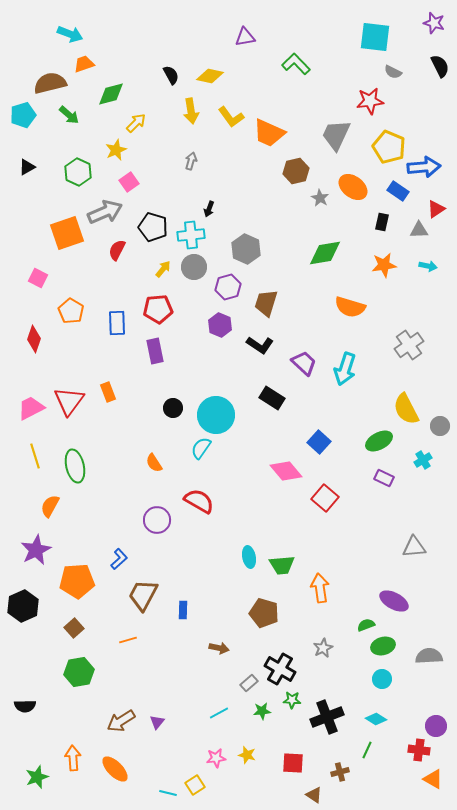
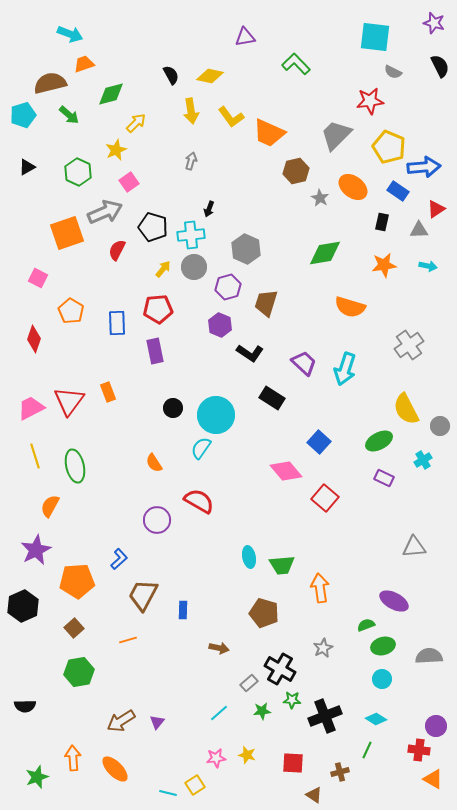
gray trapezoid at (336, 135): rotated 20 degrees clockwise
black L-shape at (260, 345): moved 10 px left, 8 px down
cyan line at (219, 713): rotated 12 degrees counterclockwise
black cross at (327, 717): moved 2 px left, 1 px up
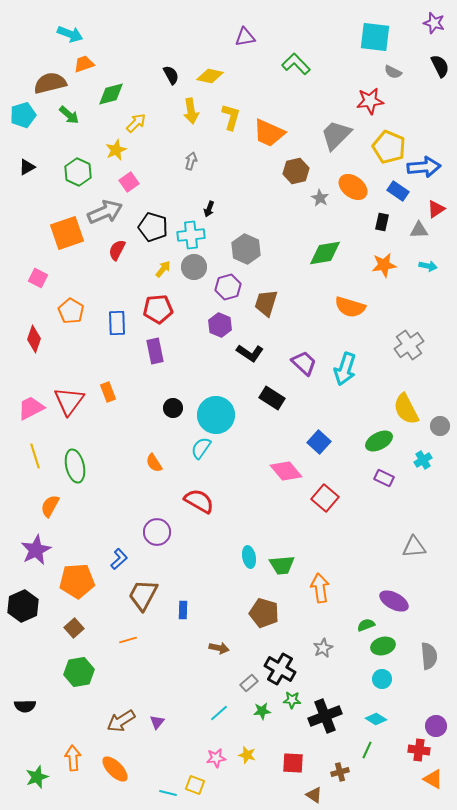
yellow L-shape at (231, 117): rotated 128 degrees counterclockwise
purple circle at (157, 520): moved 12 px down
gray semicircle at (429, 656): rotated 88 degrees clockwise
yellow square at (195, 785): rotated 36 degrees counterclockwise
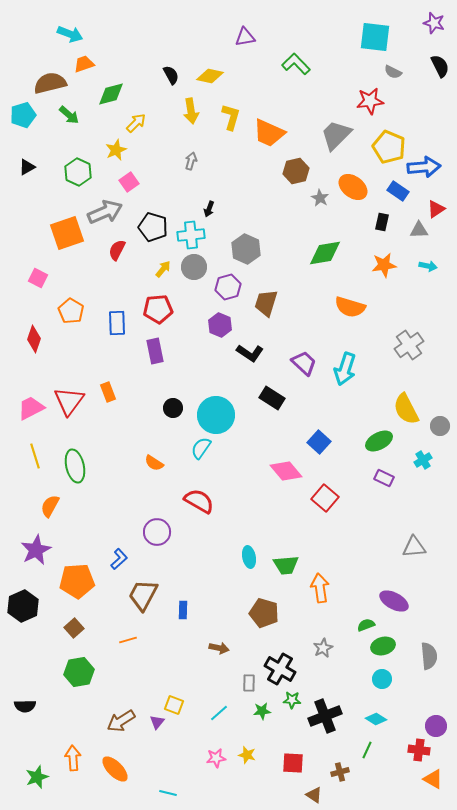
orange semicircle at (154, 463): rotated 24 degrees counterclockwise
green trapezoid at (282, 565): moved 4 px right
gray rectangle at (249, 683): rotated 48 degrees counterclockwise
yellow square at (195, 785): moved 21 px left, 80 px up
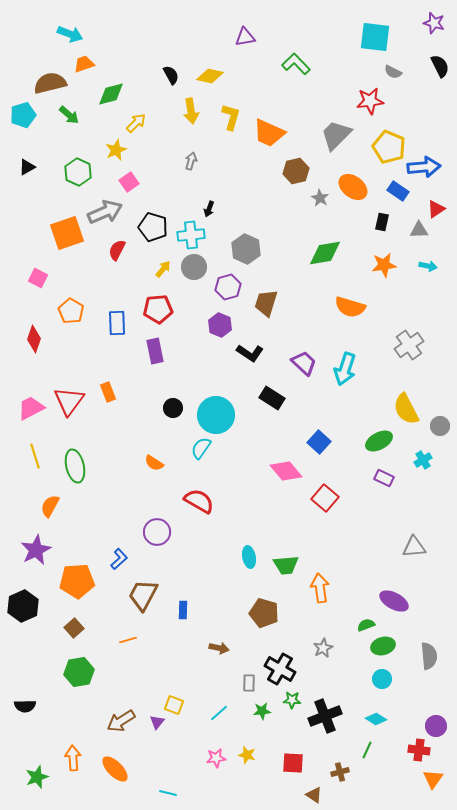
orange triangle at (433, 779): rotated 35 degrees clockwise
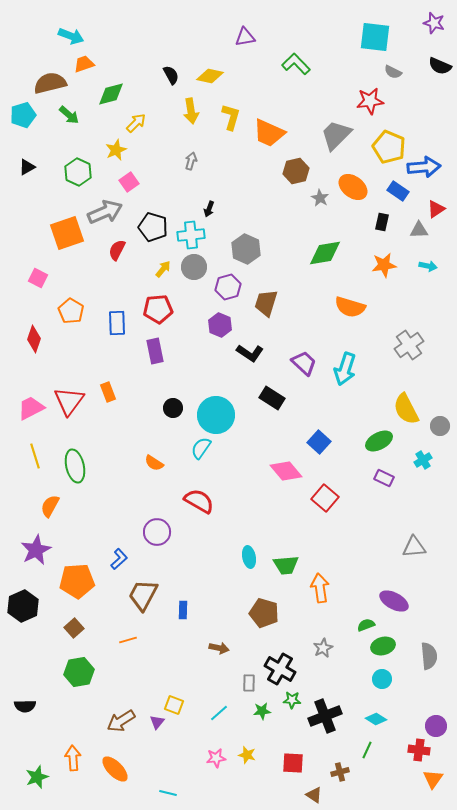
cyan arrow at (70, 34): moved 1 px right, 2 px down
black semicircle at (440, 66): rotated 140 degrees clockwise
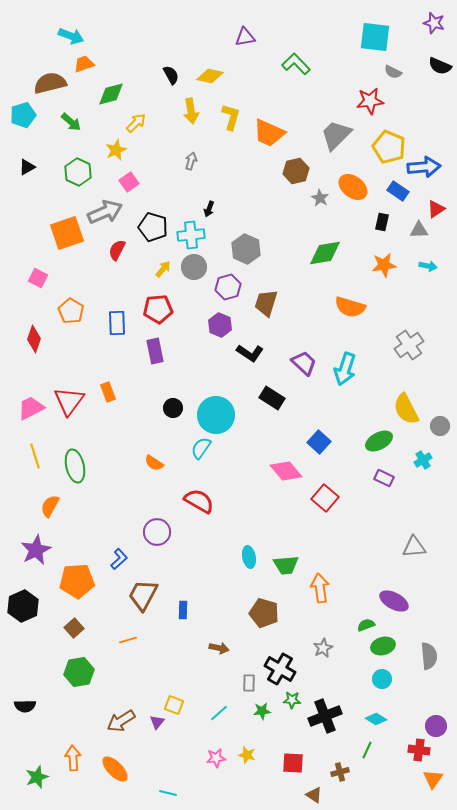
green arrow at (69, 115): moved 2 px right, 7 px down
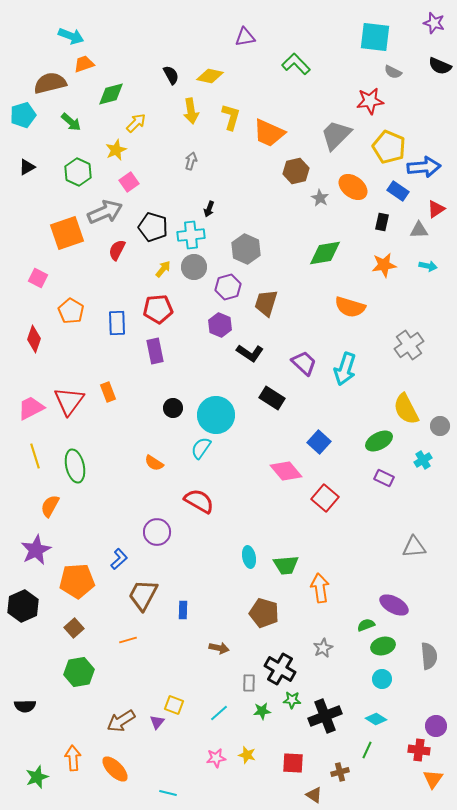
purple ellipse at (394, 601): moved 4 px down
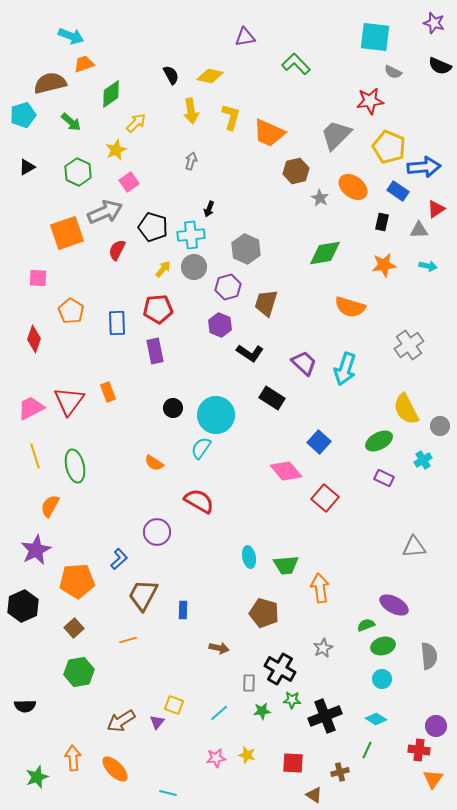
green diamond at (111, 94): rotated 20 degrees counterclockwise
pink square at (38, 278): rotated 24 degrees counterclockwise
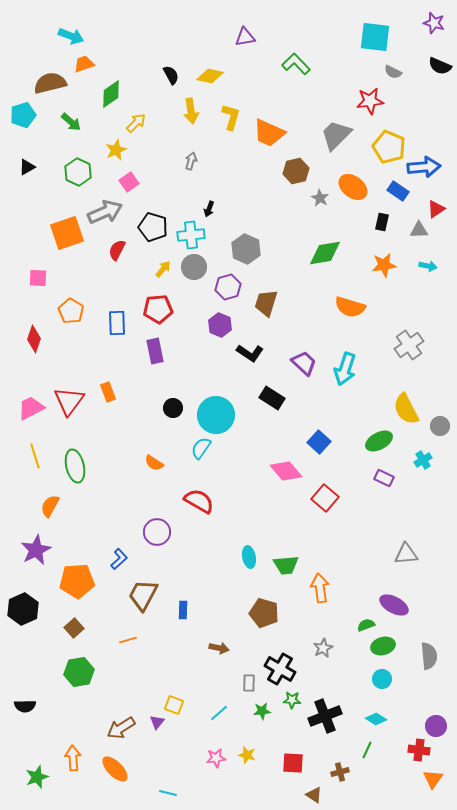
gray triangle at (414, 547): moved 8 px left, 7 px down
black hexagon at (23, 606): moved 3 px down
brown arrow at (121, 721): moved 7 px down
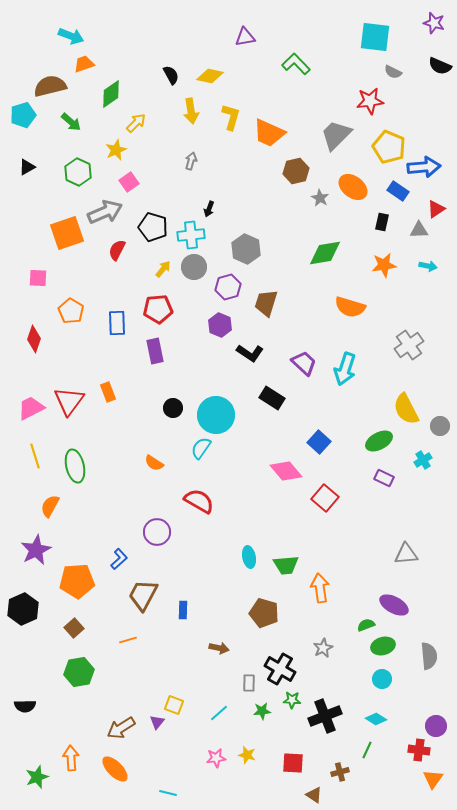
brown semicircle at (50, 83): moved 3 px down
orange arrow at (73, 758): moved 2 px left
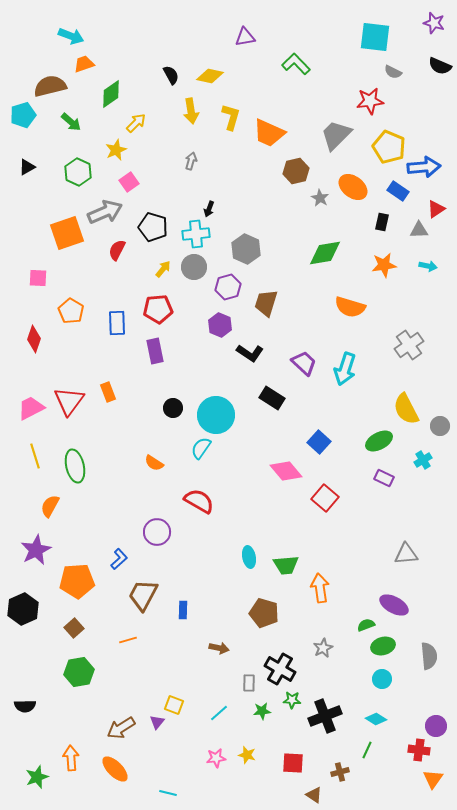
cyan cross at (191, 235): moved 5 px right, 1 px up
